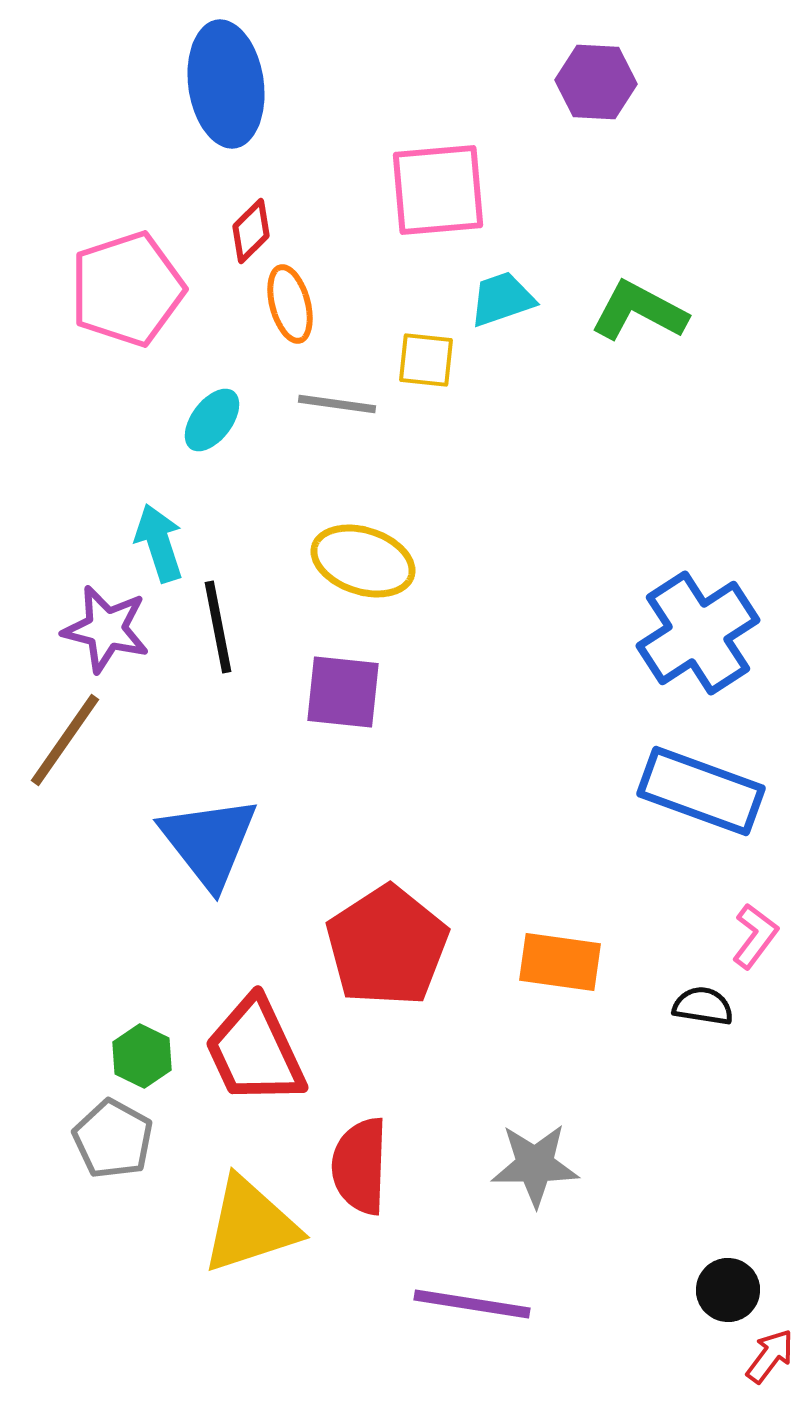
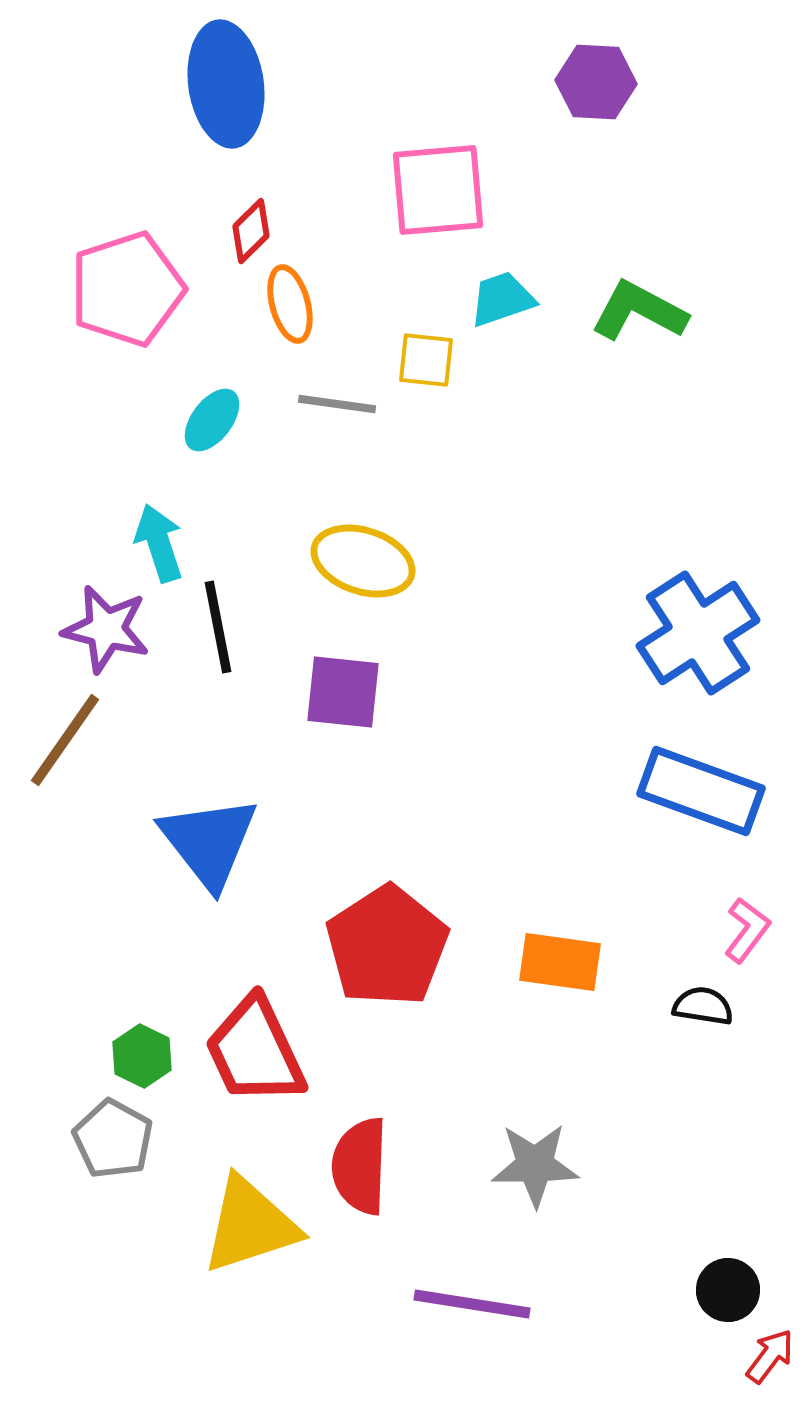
pink L-shape: moved 8 px left, 6 px up
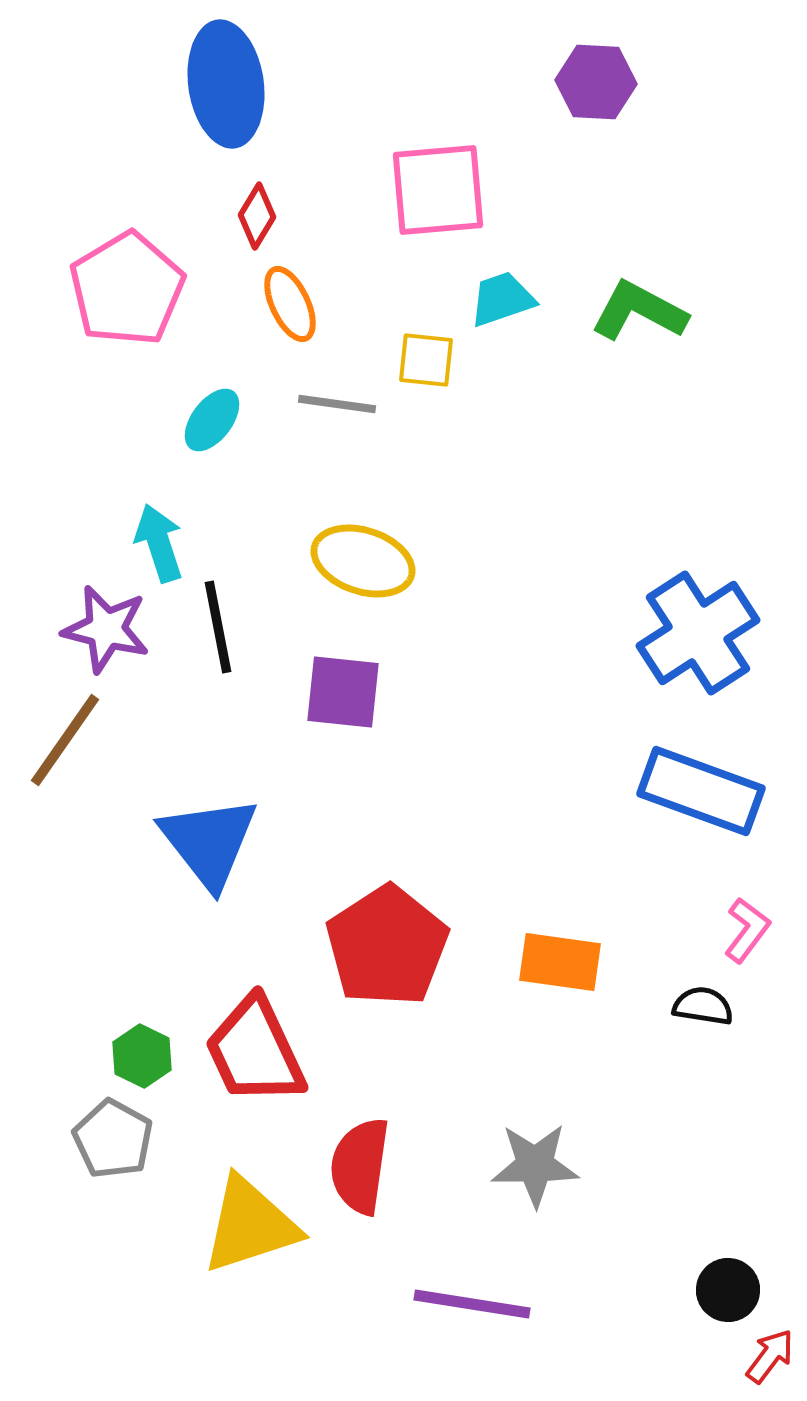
red diamond: moved 6 px right, 15 px up; rotated 14 degrees counterclockwise
pink pentagon: rotated 13 degrees counterclockwise
orange ellipse: rotated 10 degrees counterclockwise
red semicircle: rotated 6 degrees clockwise
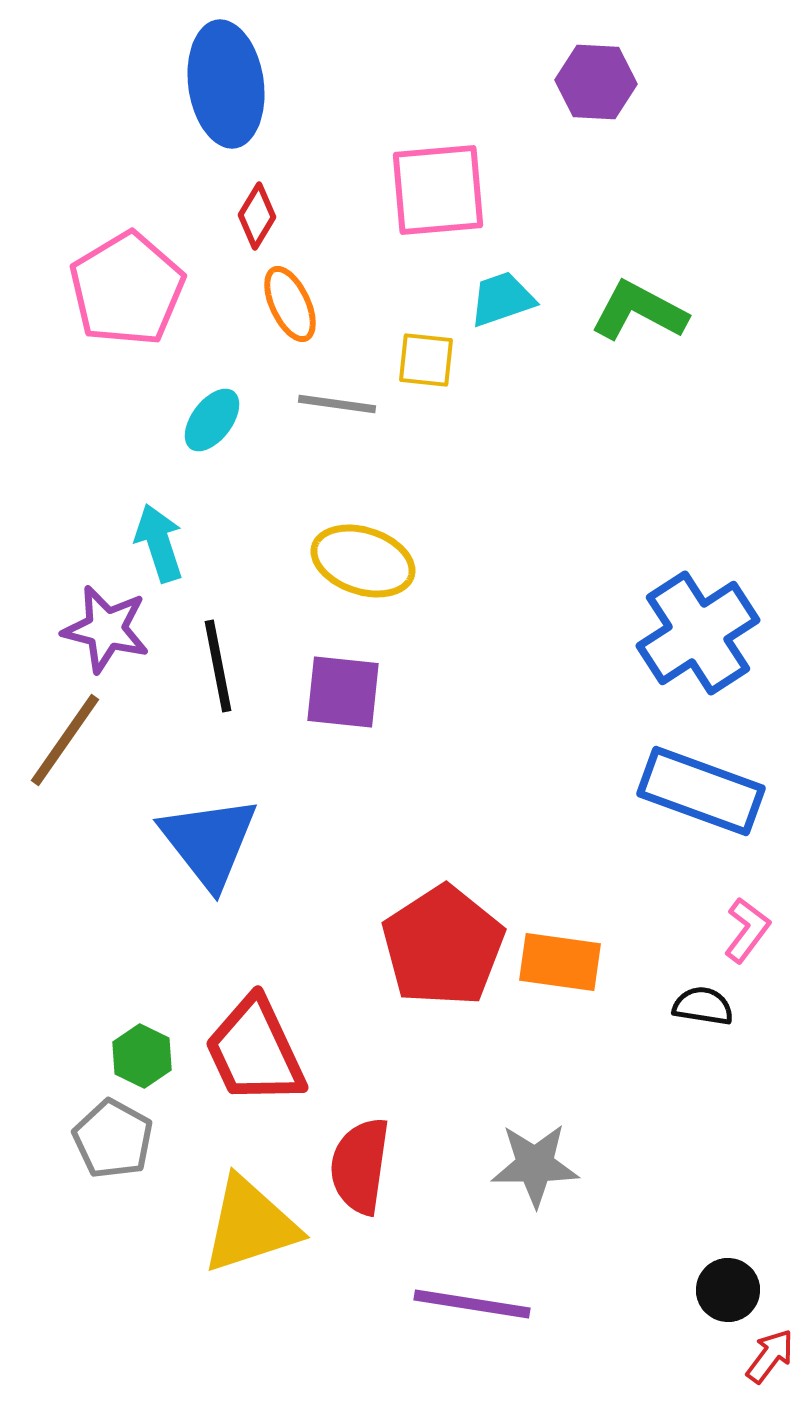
black line: moved 39 px down
red pentagon: moved 56 px right
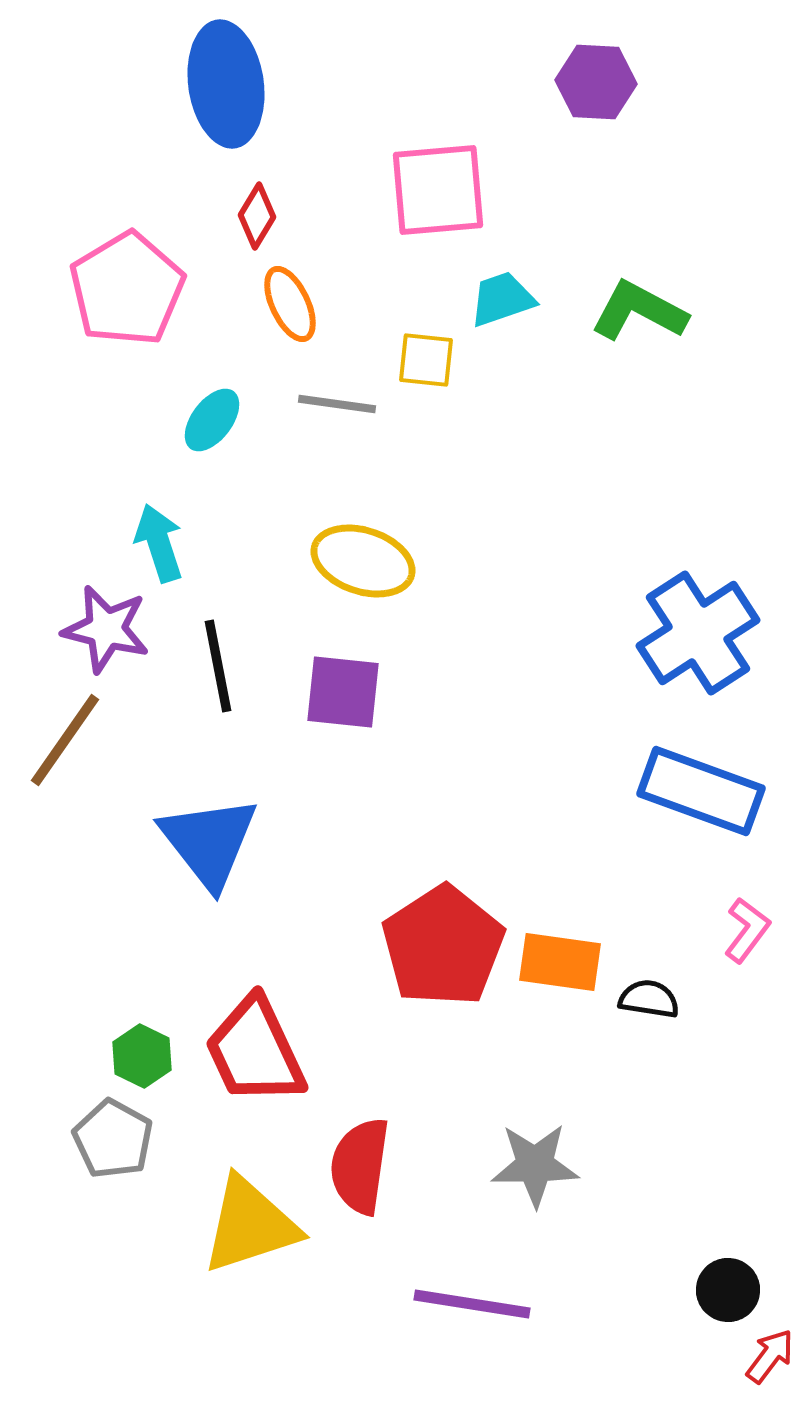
black semicircle: moved 54 px left, 7 px up
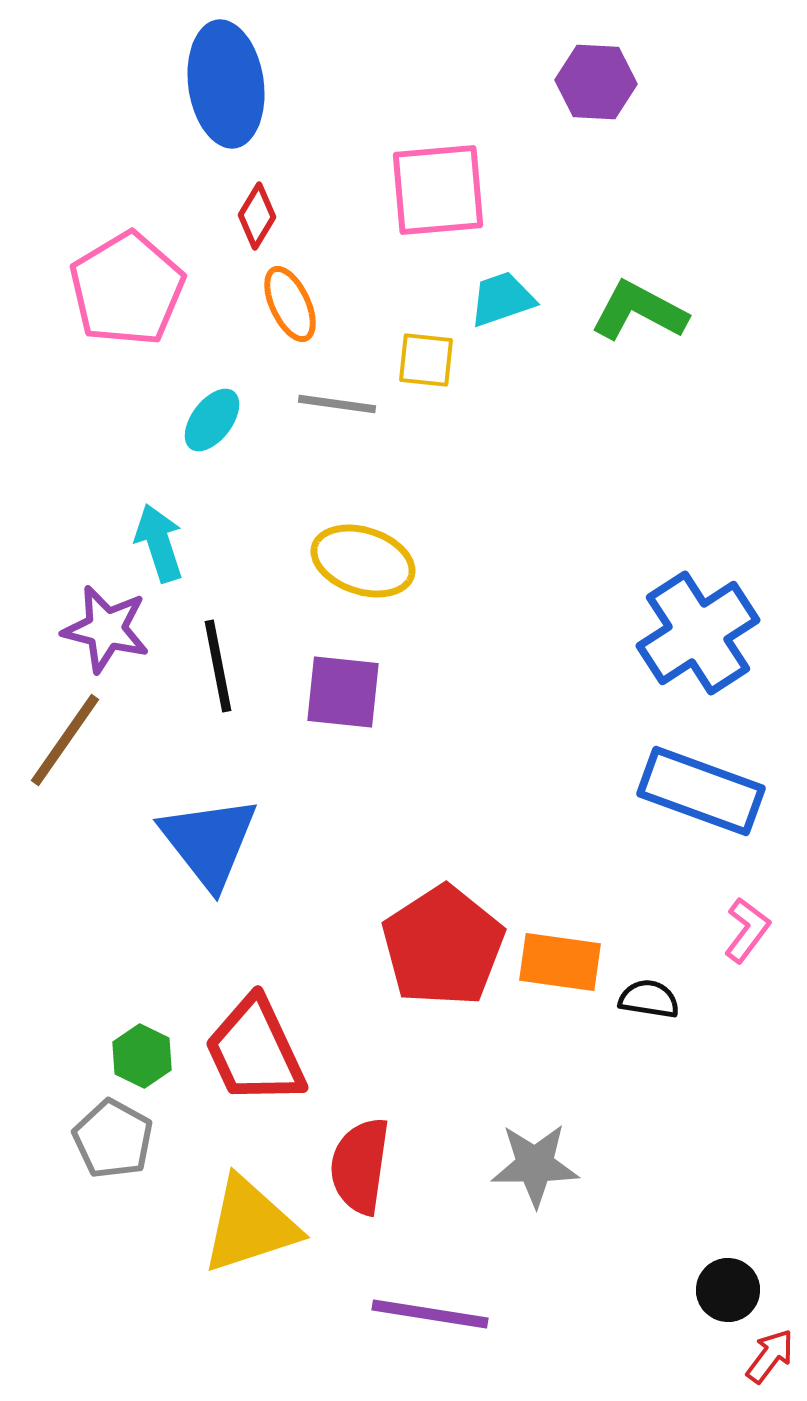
purple line: moved 42 px left, 10 px down
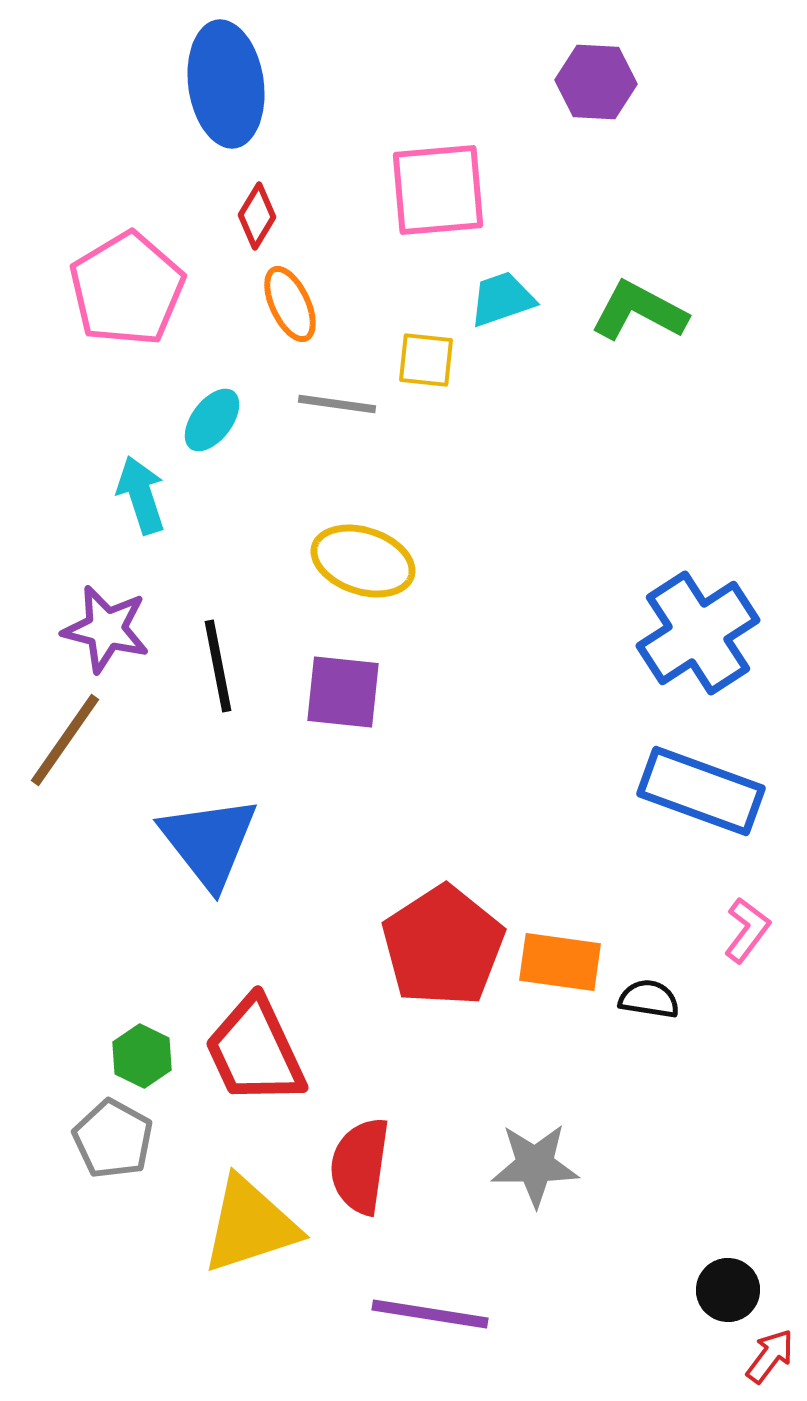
cyan arrow: moved 18 px left, 48 px up
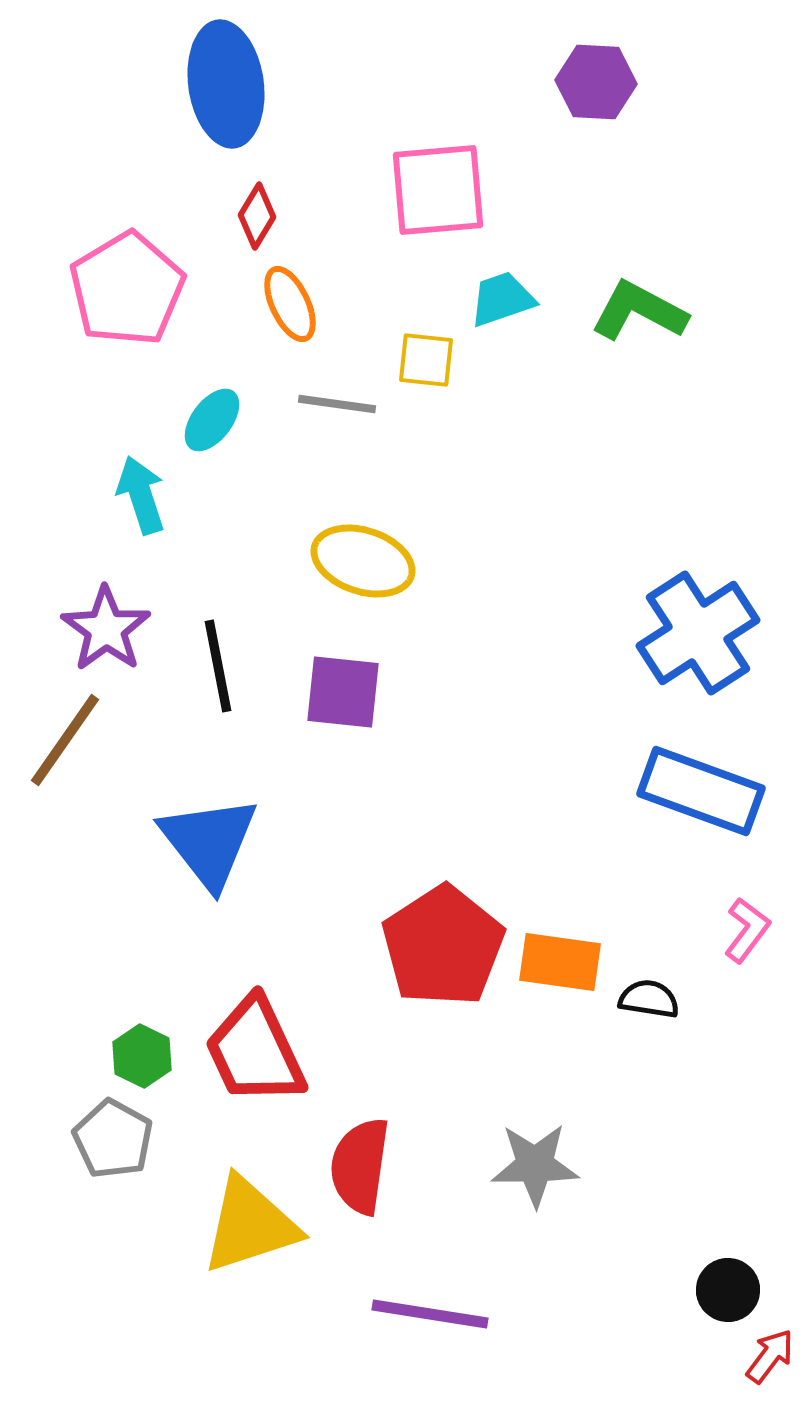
purple star: rotated 22 degrees clockwise
